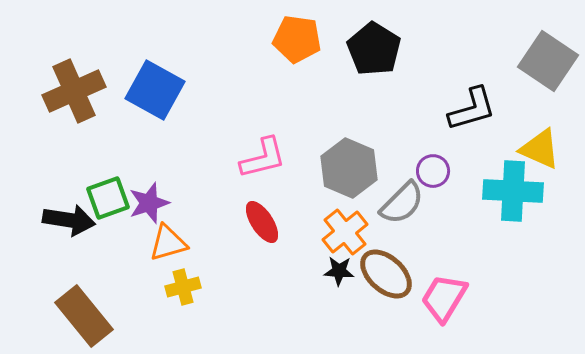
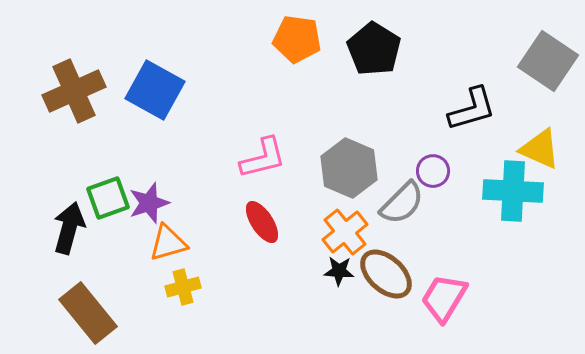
black arrow: moved 8 px down; rotated 84 degrees counterclockwise
brown rectangle: moved 4 px right, 3 px up
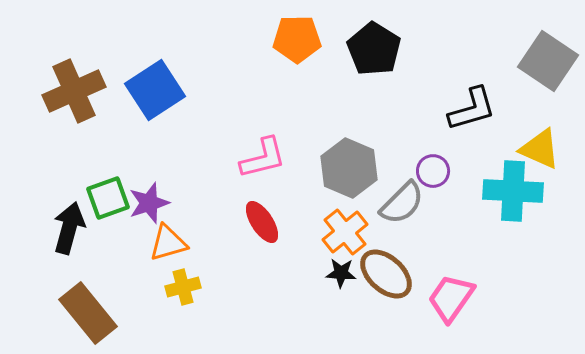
orange pentagon: rotated 9 degrees counterclockwise
blue square: rotated 28 degrees clockwise
black star: moved 2 px right, 2 px down
pink trapezoid: moved 7 px right; rotated 4 degrees clockwise
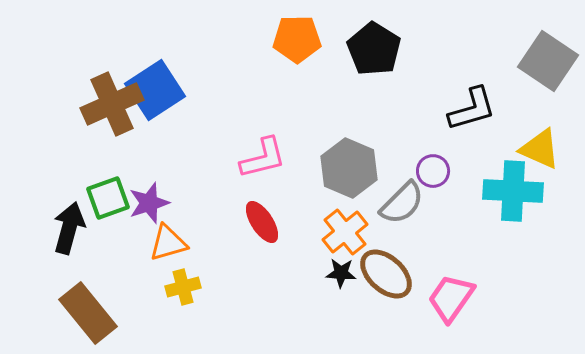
brown cross: moved 38 px right, 13 px down
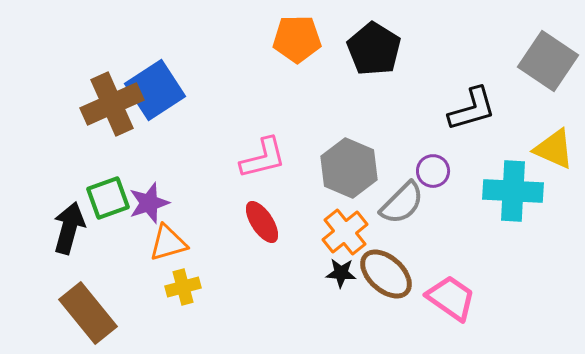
yellow triangle: moved 14 px right
pink trapezoid: rotated 90 degrees clockwise
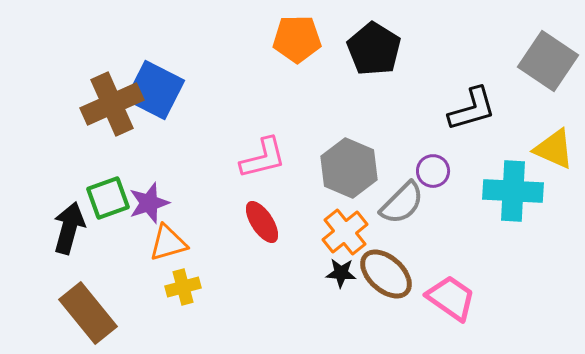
blue square: rotated 30 degrees counterclockwise
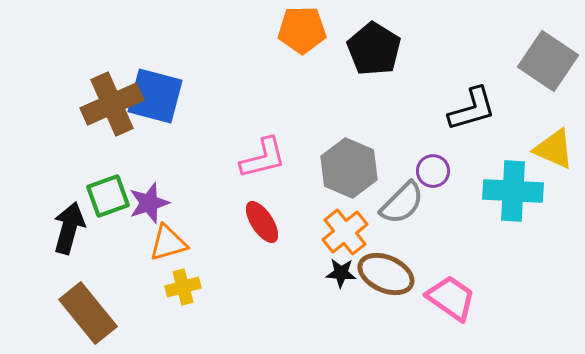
orange pentagon: moved 5 px right, 9 px up
blue square: moved 6 px down; rotated 12 degrees counterclockwise
green square: moved 2 px up
brown ellipse: rotated 18 degrees counterclockwise
